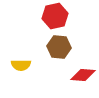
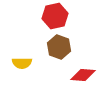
brown hexagon: rotated 15 degrees clockwise
yellow semicircle: moved 1 px right, 2 px up
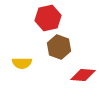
red hexagon: moved 7 px left, 2 px down
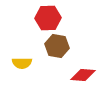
red hexagon: rotated 10 degrees clockwise
brown hexagon: moved 2 px left, 1 px up; rotated 10 degrees counterclockwise
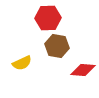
yellow semicircle: rotated 24 degrees counterclockwise
red diamond: moved 5 px up
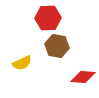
red diamond: moved 7 px down
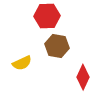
red hexagon: moved 1 px left, 2 px up
red diamond: rotated 70 degrees counterclockwise
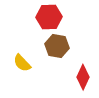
red hexagon: moved 2 px right, 1 px down
yellow semicircle: rotated 72 degrees clockwise
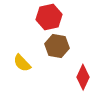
red hexagon: rotated 10 degrees counterclockwise
